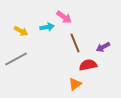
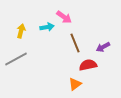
yellow arrow: rotated 104 degrees counterclockwise
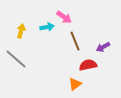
brown line: moved 2 px up
gray line: rotated 70 degrees clockwise
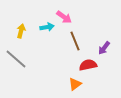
purple arrow: moved 1 px right, 1 px down; rotated 24 degrees counterclockwise
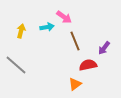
gray line: moved 6 px down
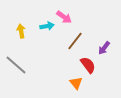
cyan arrow: moved 1 px up
yellow arrow: rotated 24 degrees counterclockwise
brown line: rotated 60 degrees clockwise
red semicircle: rotated 66 degrees clockwise
orange triangle: moved 1 px right, 1 px up; rotated 32 degrees counterclockwise
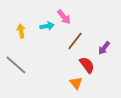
pink arrow: rotated 14 degrees clockwise
red semicircle: moved 1 px left
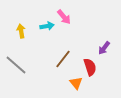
brown line: moved 12 px left, 18 px down
red semicircle: moved 3 px right, 2 px down; rotated 18 degrees clockwise
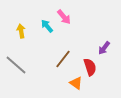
cyan arrow: rotated 120 degrees counterclockwise
orange triangle: rotated 16 degrees counterclockwise
